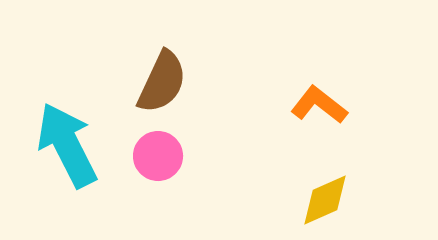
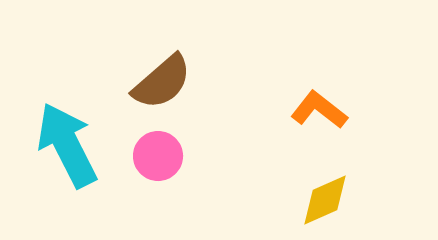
brown semicircle: rotated 24 degrees clockwise
orange L-shape: moved 5 px down
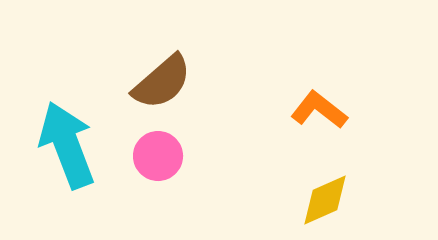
cyan arrow: rotated 6 degrees clockwise
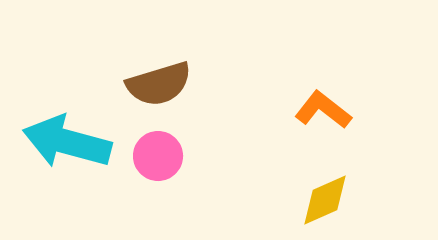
brown semicircle: moved 3 px left, 2 px down; rotated 24 degrees clockwise
orange L-shape: moved 4 px right
cyan arrow: moved 3 px up; rotated 54 degrees counterclockwise
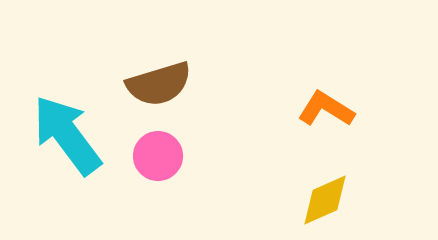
orange L-shape: moved 3 px right, 1 px up; rotated 6 degrees counterclockwise
cyan arrow: moved 7 px up; rotated 38 degrees clockwise
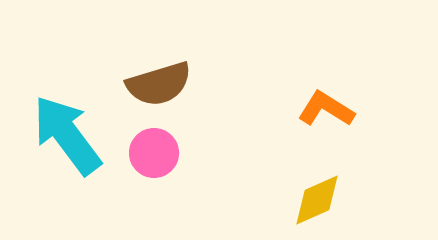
pink circle: moved 4 px left, 3 px up
yellow diamond: moved 8 px left
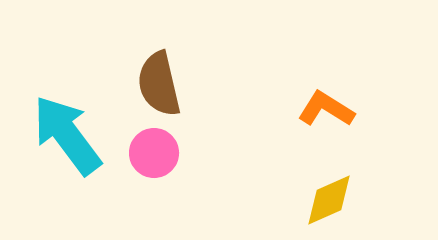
brown semicircle: rotated 94 degrees clockwise
yellow diamond: moved 12 px right
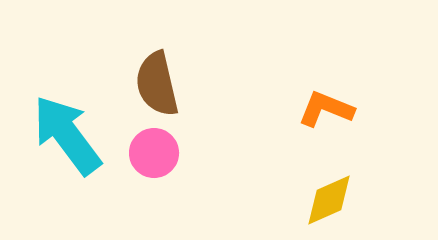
brown semicircle: moved 2 px left
orange L-shape: rotated 10 degrees counterclockwise
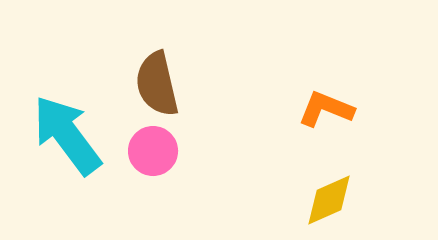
pink circle: moved 1 px left, 2 px up
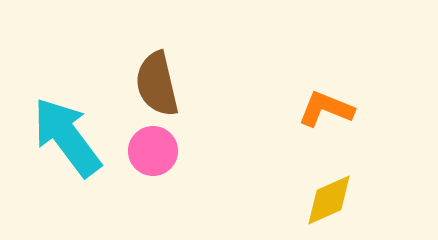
cyan arrow: moved 2 px down
